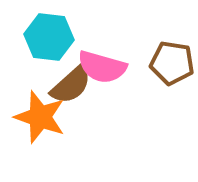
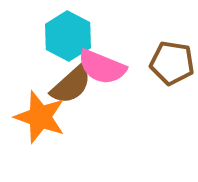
cyan hexagon: moved 19 px right, 1 px up; rotated 21 degrees clockwise
pink semicircle: rotated 6 degrees clockwise
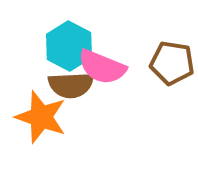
cyan hexagon: moved 1 px right, 10 px down
brown semicircle: rotated 39 degrees clockwise
orange star: moved 1 px right
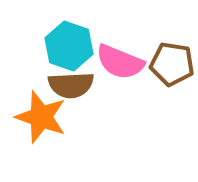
cyan hexagon: rotated 9 degrees counterclockwise
brown pentagon: moved 1 px down
pink semicircle: moved 18 px right, 5 px up
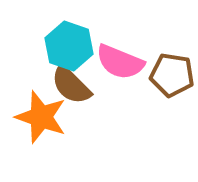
brown pentagon: moved 11 px down
brown semicircle: rotated 48 degrees clockwise
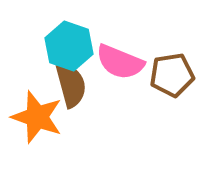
brown pentagon: rotated 18 degrees counterclockwise
brown semicircle: rotated 150 degrees counterclockwise
orange star: moved 4 px left
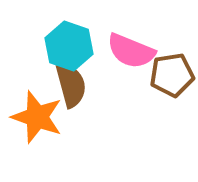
pink semicircle: moved 11 px right, 11 px up
